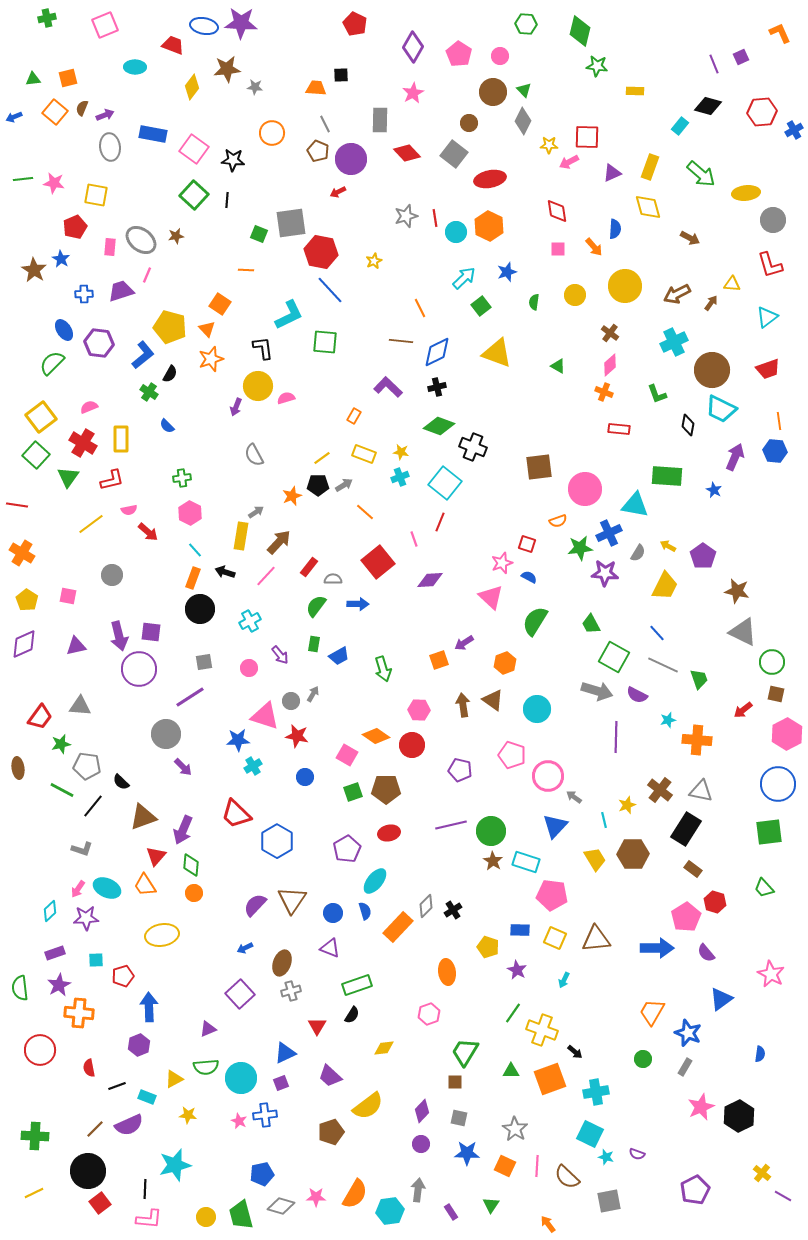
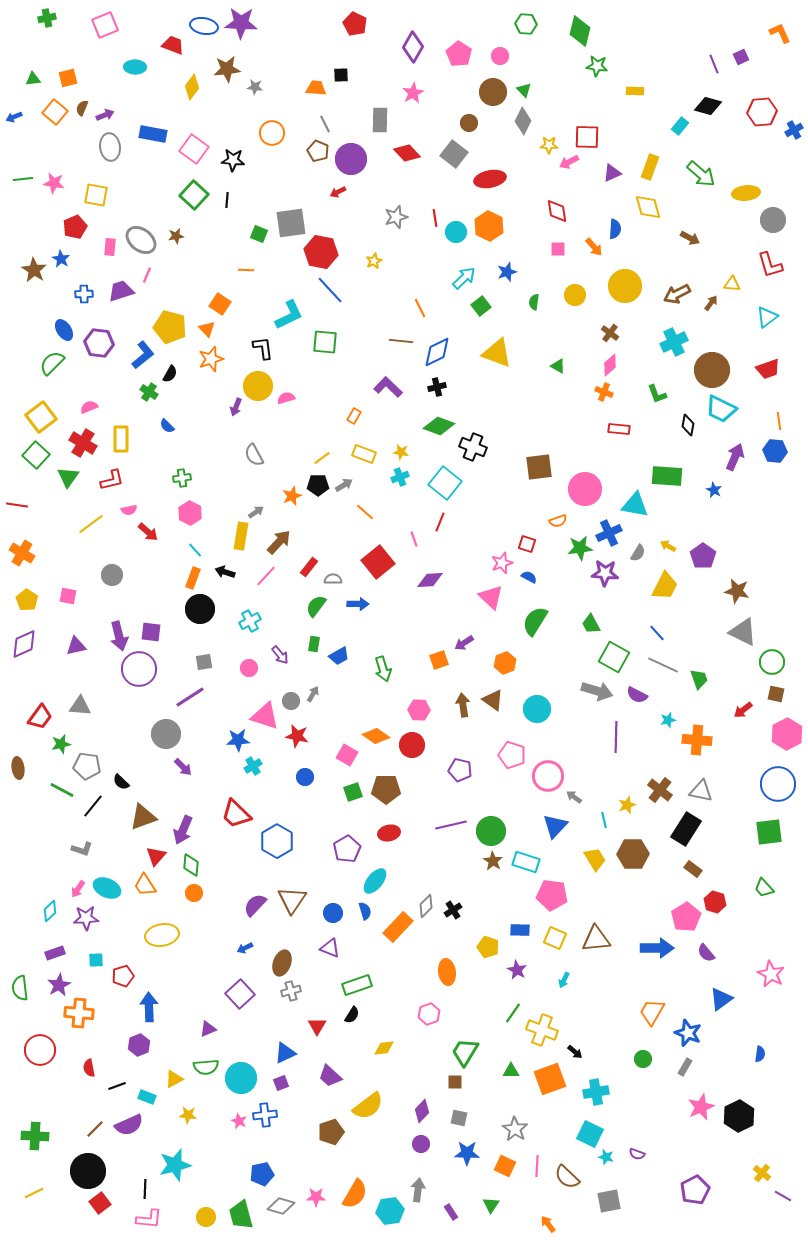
gray star at (406, 216): moved 10 px left, 1 px down
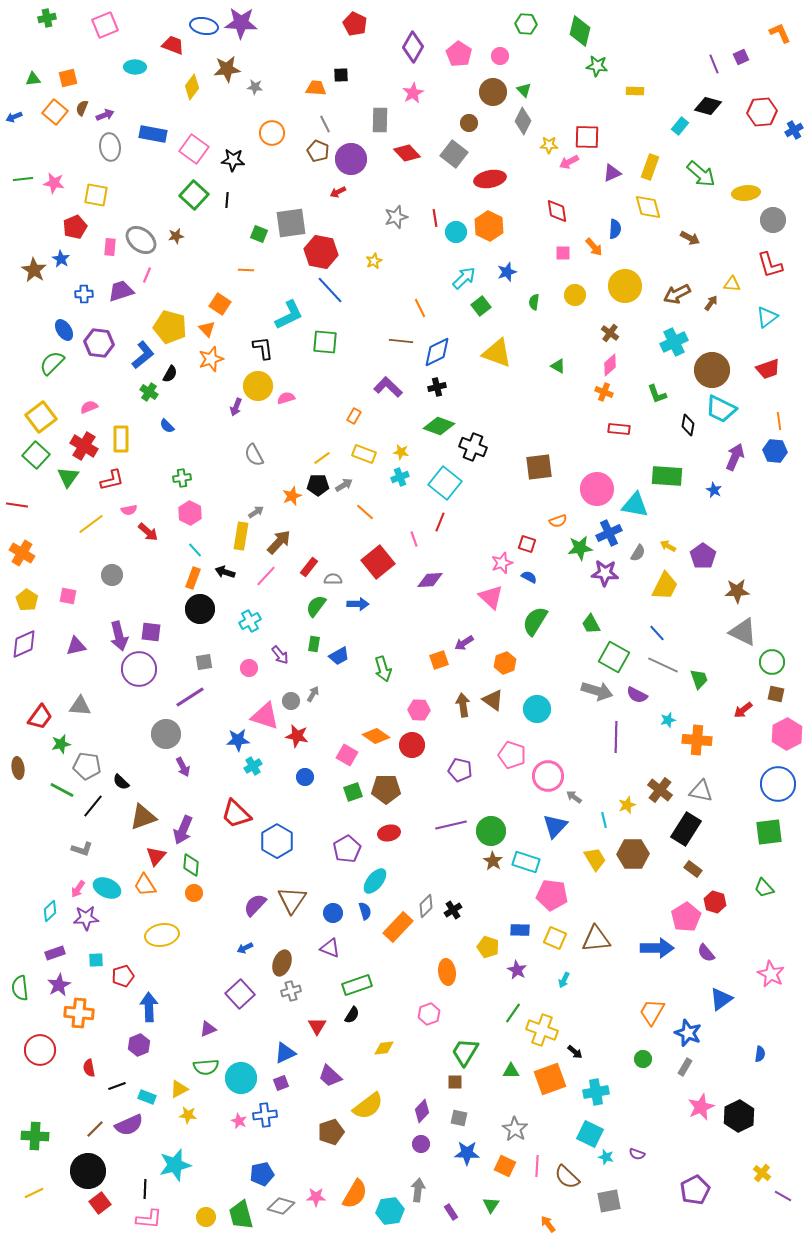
pink square at (558, 249): moved 5 px right, 4 px down
red cross at (83, 443): moved 1 px right, 3 px down
pink circle at (585, 489): moved 12 px right
brown star at (737, 591): rotated 15 degrees counterclockwise
purple arrow at (183, 767): rotated 18 degrees clockwise
yellow triangle at (174, 1079): moved 5 px right, 10 px down
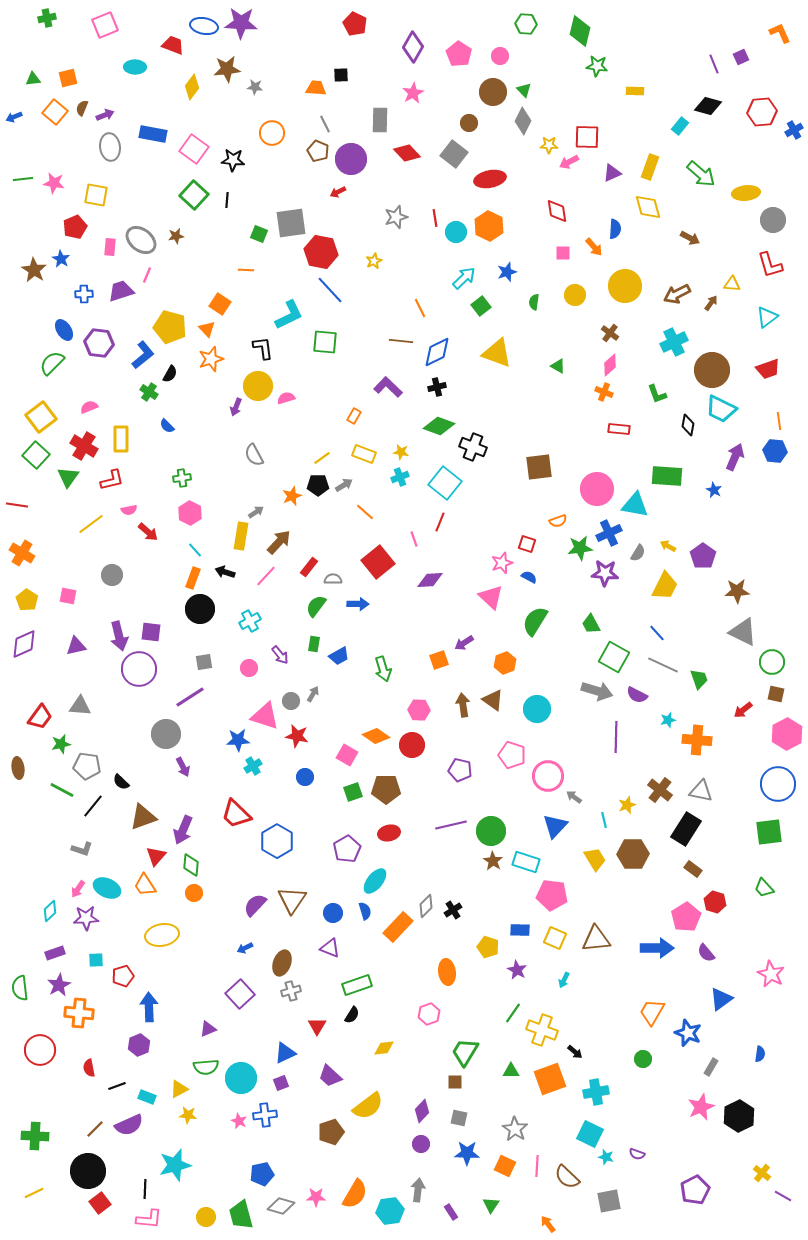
gray rectangle at (685, 1067): moved 26 px right
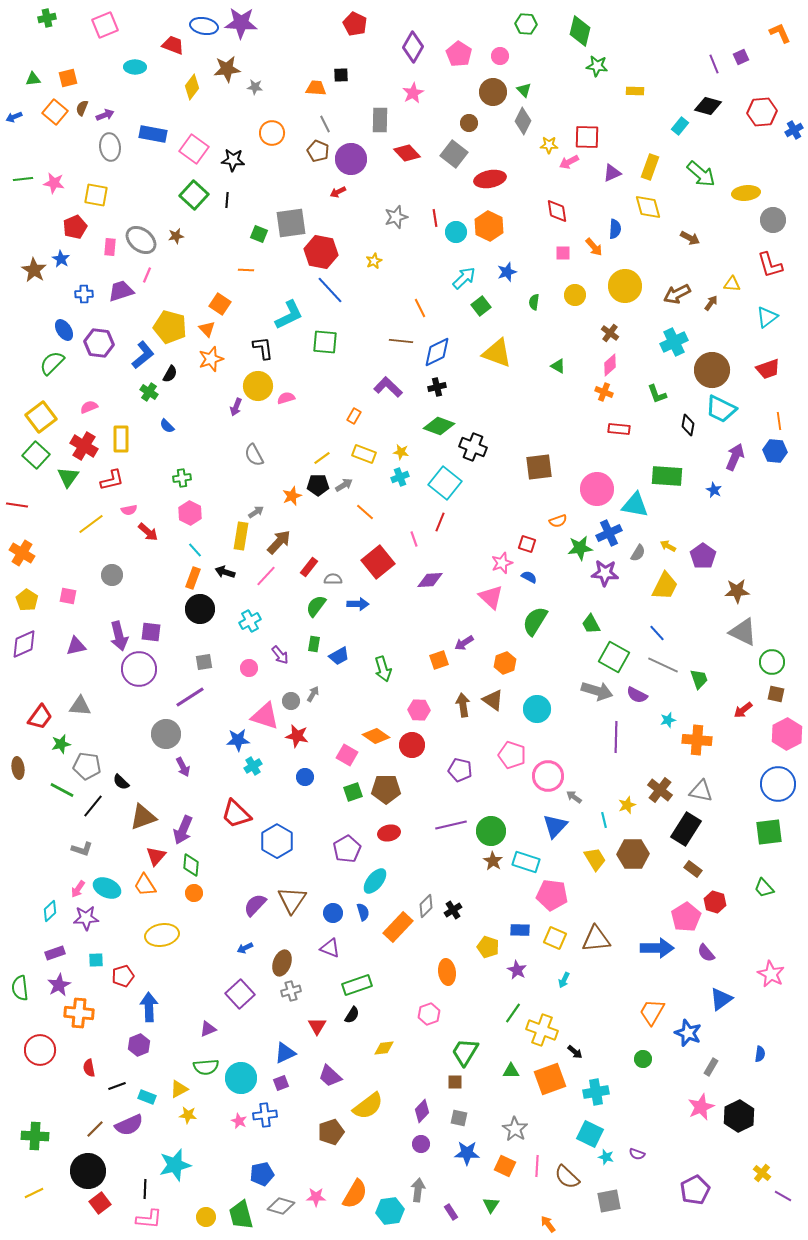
blue semicircle at (365, 911): moved 2 px left, 1 px down
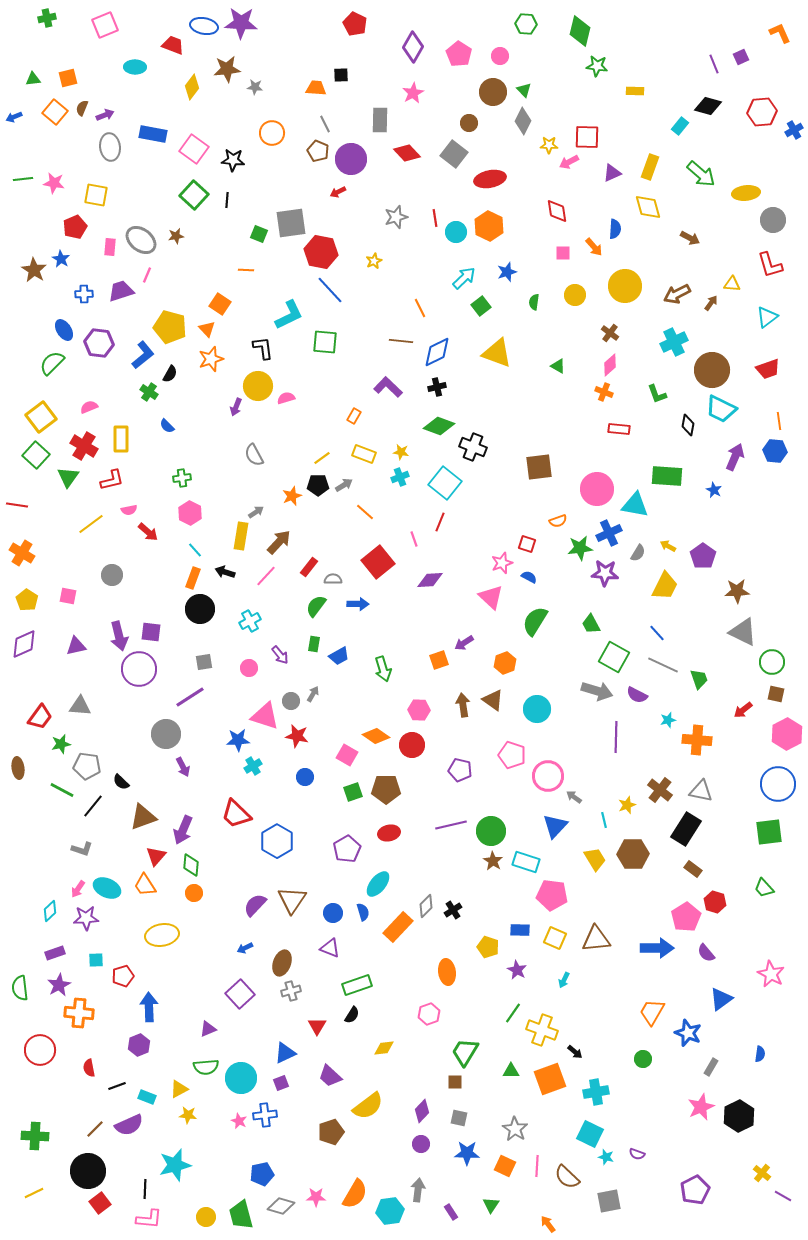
cyan ellipse at (375, 881): moved 3 px right, 3 px down
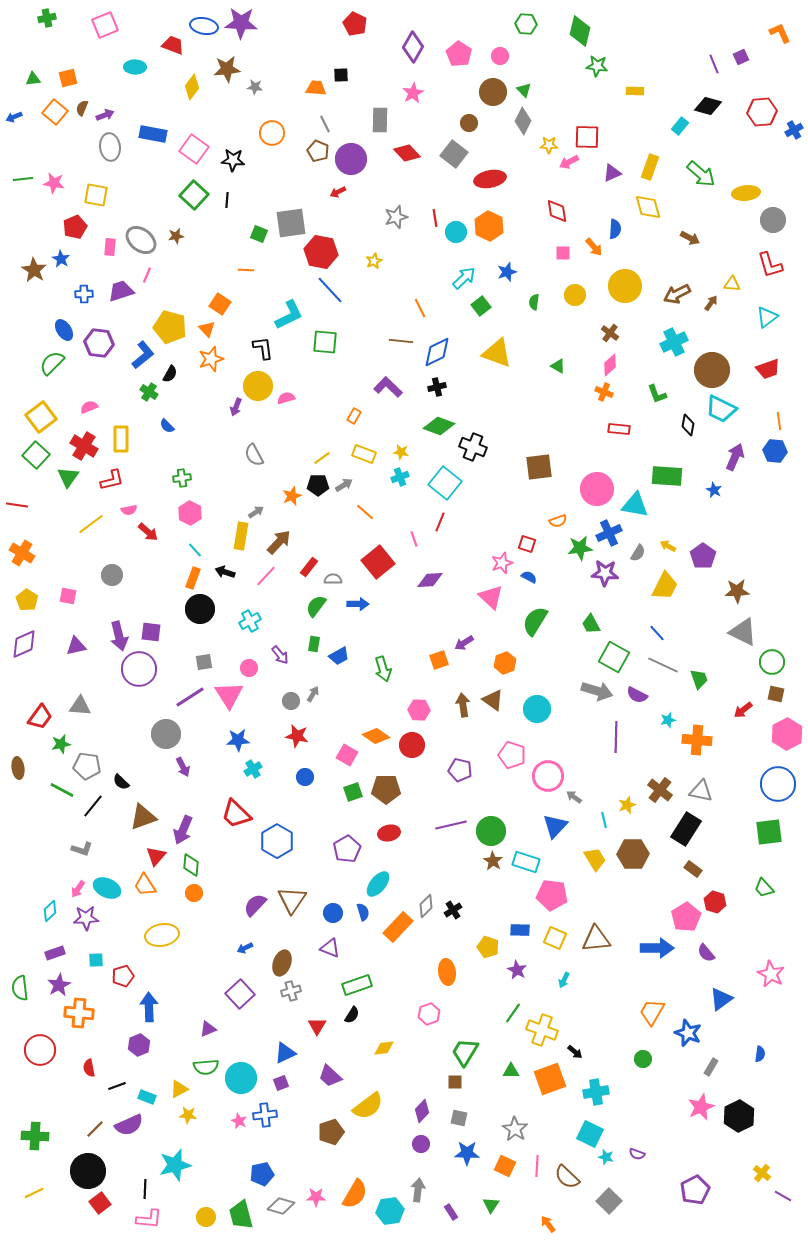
pink triangle at (265, 716): moved 36 px left, 21 px up; rotated 40 degrees clockwise
cyan cross at (253, 766): moved 3 px down
gray square at (609, 1201): rotated 35 degrees counterclockwise
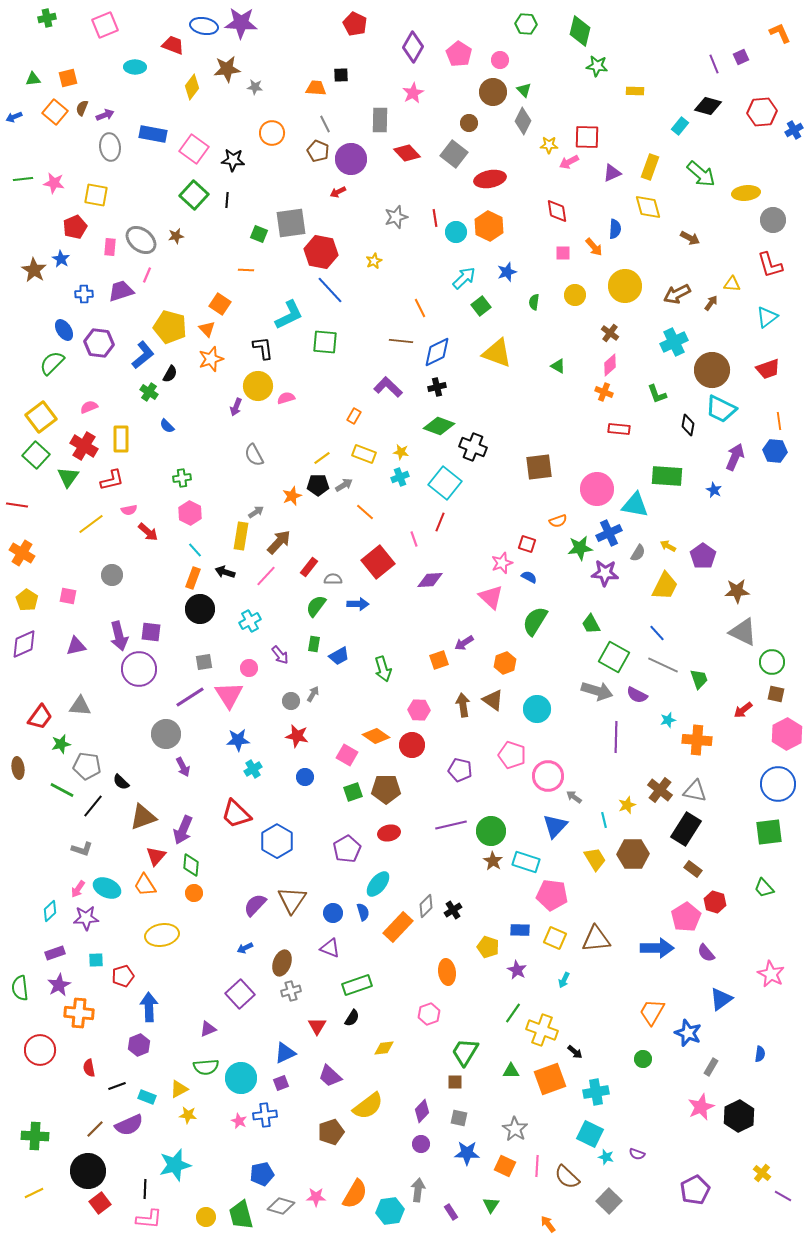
pink circle at (500, 56): moved 4 px down
gray triangle at (701, 791): moved 6 px left
black semicircle at (352, 1015): moved 3 px down
